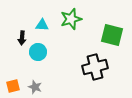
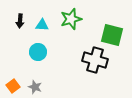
black arrow: moved 2 px left, 17 px up
black cross: moved 7 px up; rotated 30 degrees clockwise
orange square: rotated 24 degrees counterclockwise
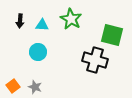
green star: rotated 25 degrees counterclockwise
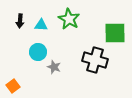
green star: moved 2 px left
cyan triangle: moved 1 px left
green square: moved 3 px right, 2 px up; rotated 15 degrees counterclockwise
gray star: moved 19 px right, 20 px up
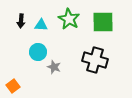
black arrow: moved 1 px right
green square: moved 12 px left, 11 px up
